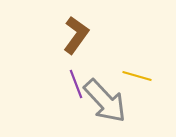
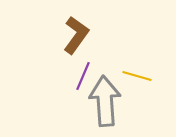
purple line: moved 7 px right, 8 px up; rotated 44 degrees clockwise
gray arrow: rotated 141 degrees counterclockwise
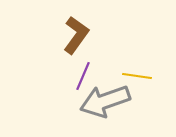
yellow line: rotated 8 degrees counterclockwise
gray arrow: rotated 105 degrees counterclockwise
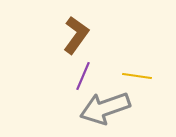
gray arrow: moved 7 px down
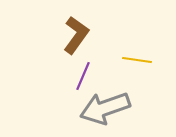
yellow line: moved 16 px up
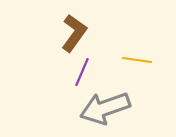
brown L-shape: moved 2 px left, 2 px up
purple line: moved 1 px left, 4 px up
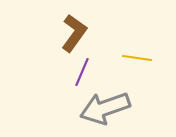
yellow line: moved 2 px up
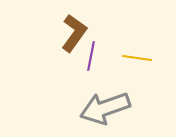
purple line: moved 9 px right, 16 px up; rotated 12 degrees counterclockwise
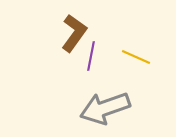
yellow line: moved 1 px left, 1 px up; rotated 16 degrees clockwise
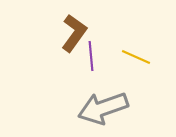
purple line: rotated 16 degrees counterclockwise
gray arrow: moved 2 px left
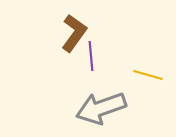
yellow line: moved 12 px right, 18 px down; rotated 8 degrees counterclockwise
gray arrow: moved 2 px left
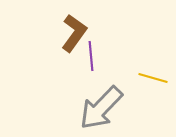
yellow line: moved 5 px right, 3 px down
gray arrow: rotated 27 degrees counterclockwise
